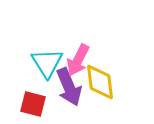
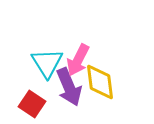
red square: moved 1 px left; rotated 20 degrees clockwise
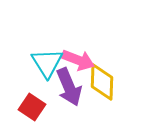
pink arrow: rotated 96 degrees counterclockwise
yellow diamond: moved 2 px right; rotated 9 degrees clockwise
red square: moved 3 px down
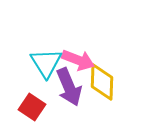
cyan triangle: moved 1 px left
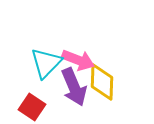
cyan triangle: rotated 16 degrees clockwise
purple arrow: moved 5 px right
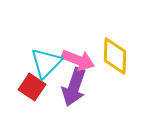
yellow diamond: moved 13 px right, 26 px up
purple arrow: rotated 42 degrees clockwise
red square: moved 20 px up
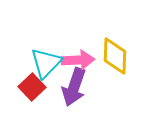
pink arrow: rotated 24 degrees counterclockwise
red square: rotated 12 degrees clockwise
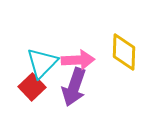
yellow diamond: moved 9 px right, 4 px up
cyan triangle: moved 4 px left
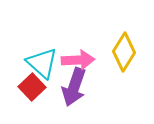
yellow diamond: rotated 30 degrees clockwise
cyan triangle: rotated 32 degrees counterclockwise
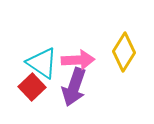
cyan triangle: rotated 8 degrees counterclockwise
